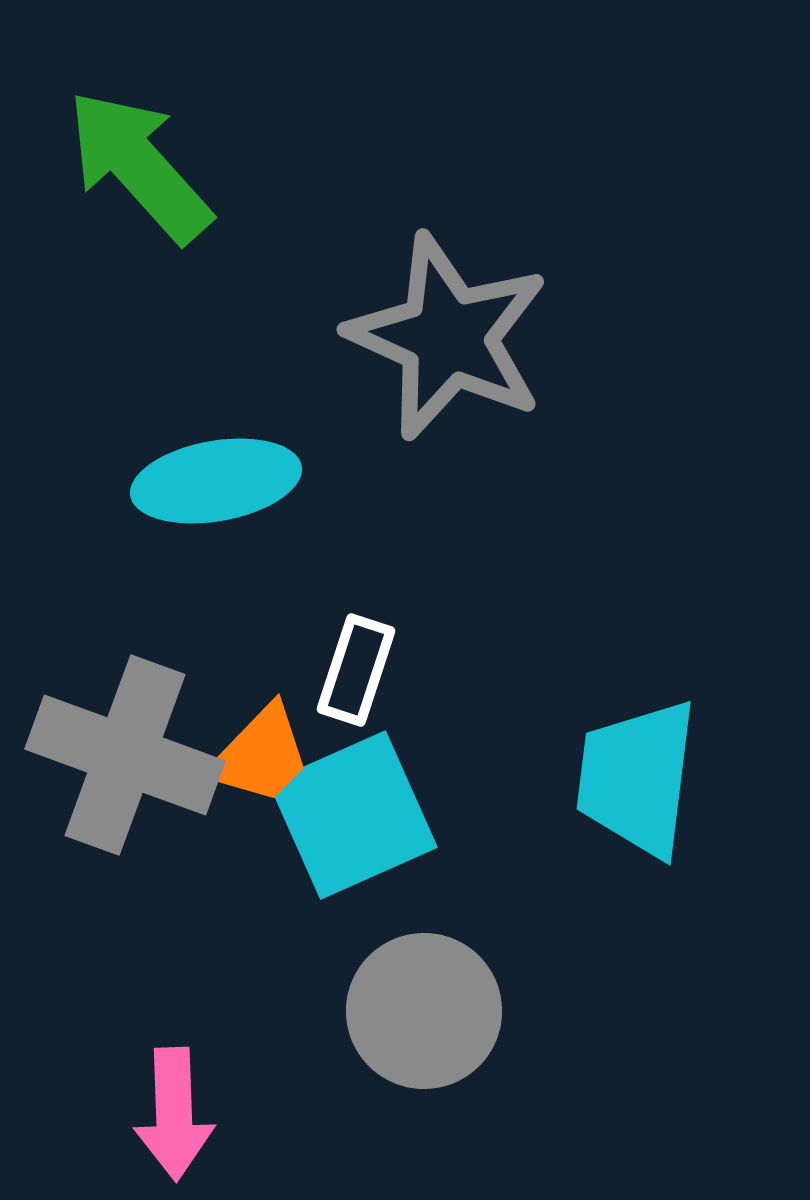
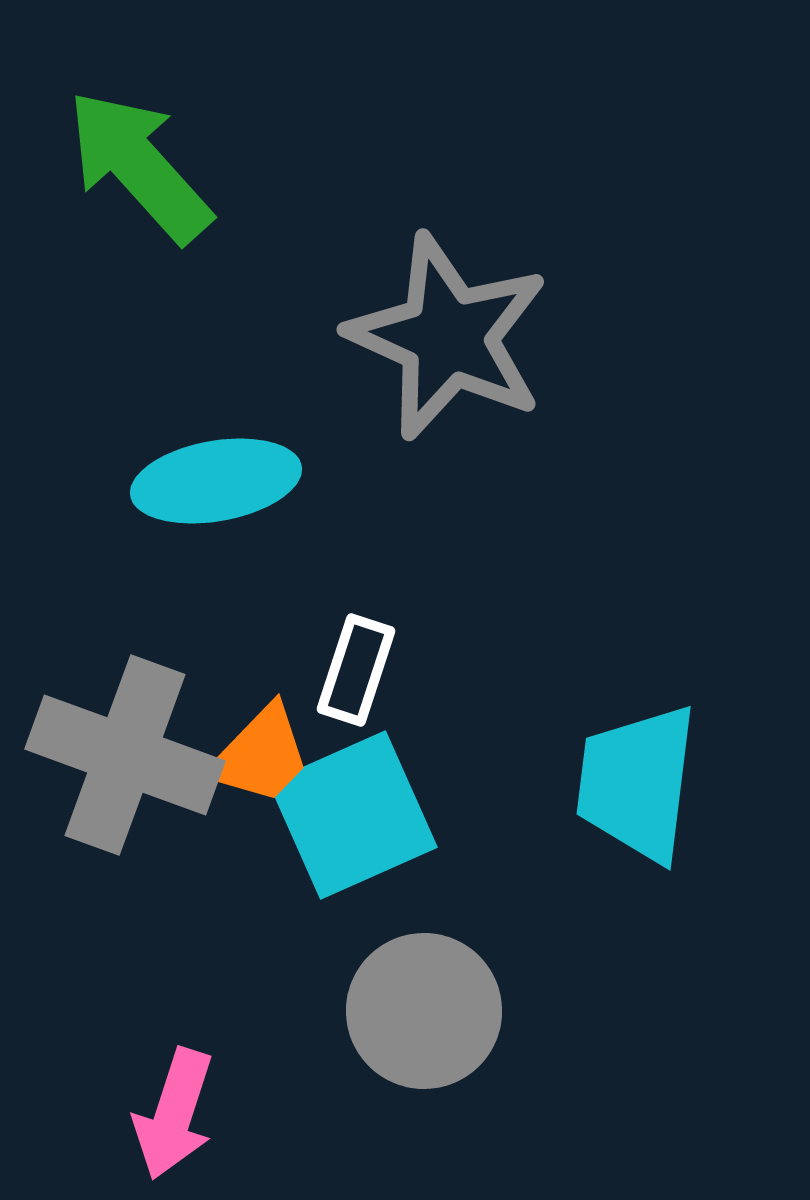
cyan trapezoid: moved 5 px down
pink arrow: rotated 20 degrees clockwise
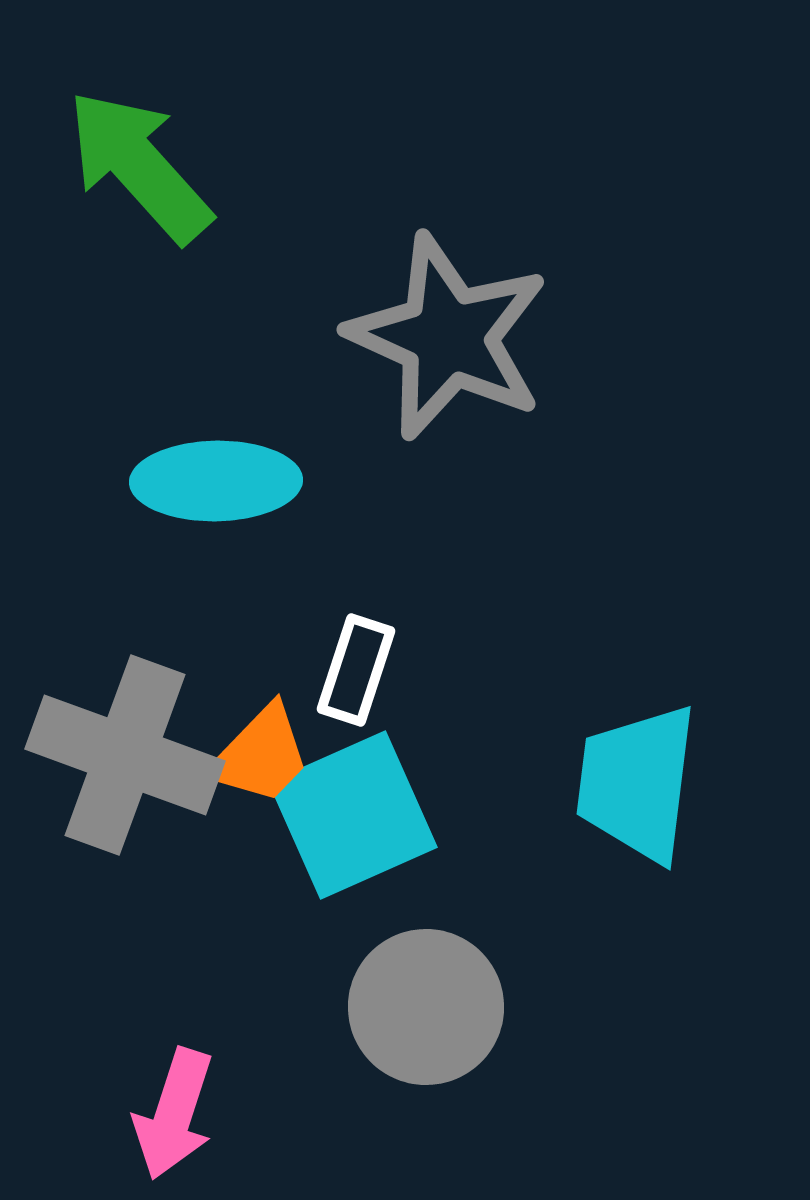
cyan ellipse: rotated 9 degrees clockwise
gray circle: moved 2 px right, 4 px up
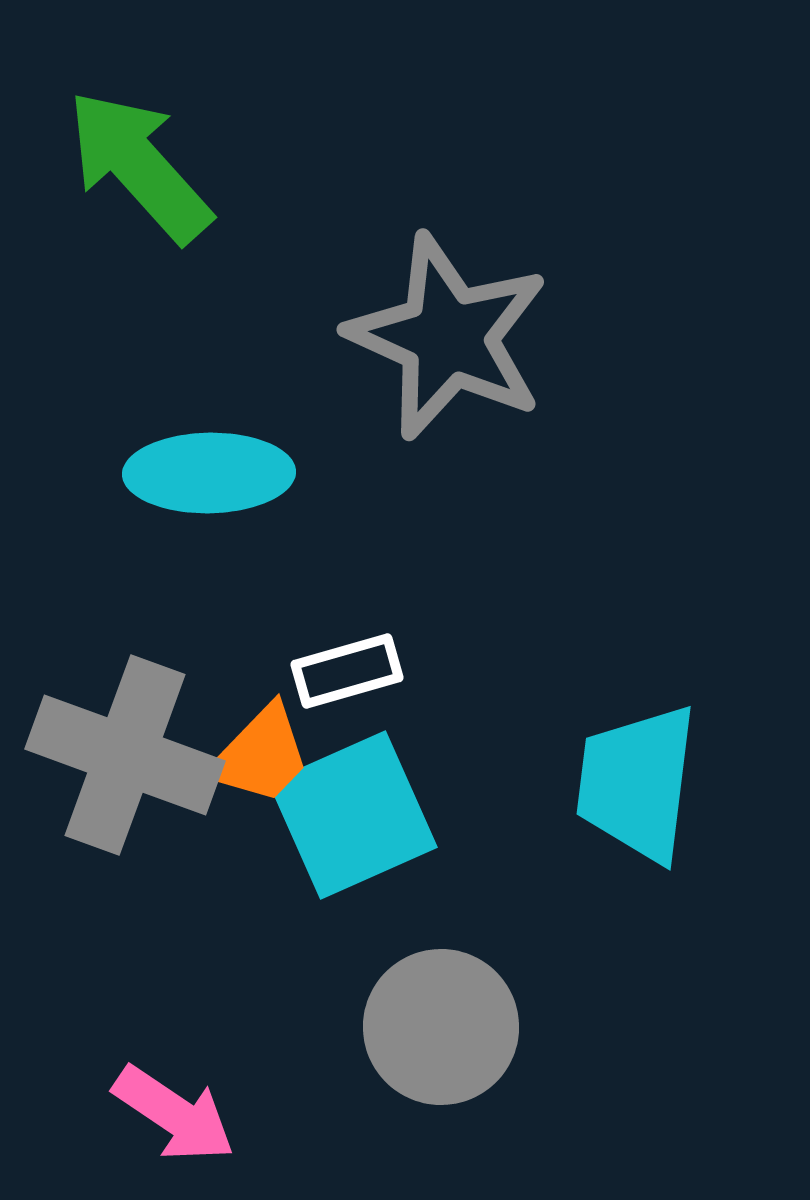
cyan ellipse: moved 7 px left, 8 px up
white rectangle: moved 9 px left, 1 px down; rotated 56 degrees clockwise
gray circle: moved 15 px right, 20 px down
pink arrow: rotated 74 degrees counterclockwise
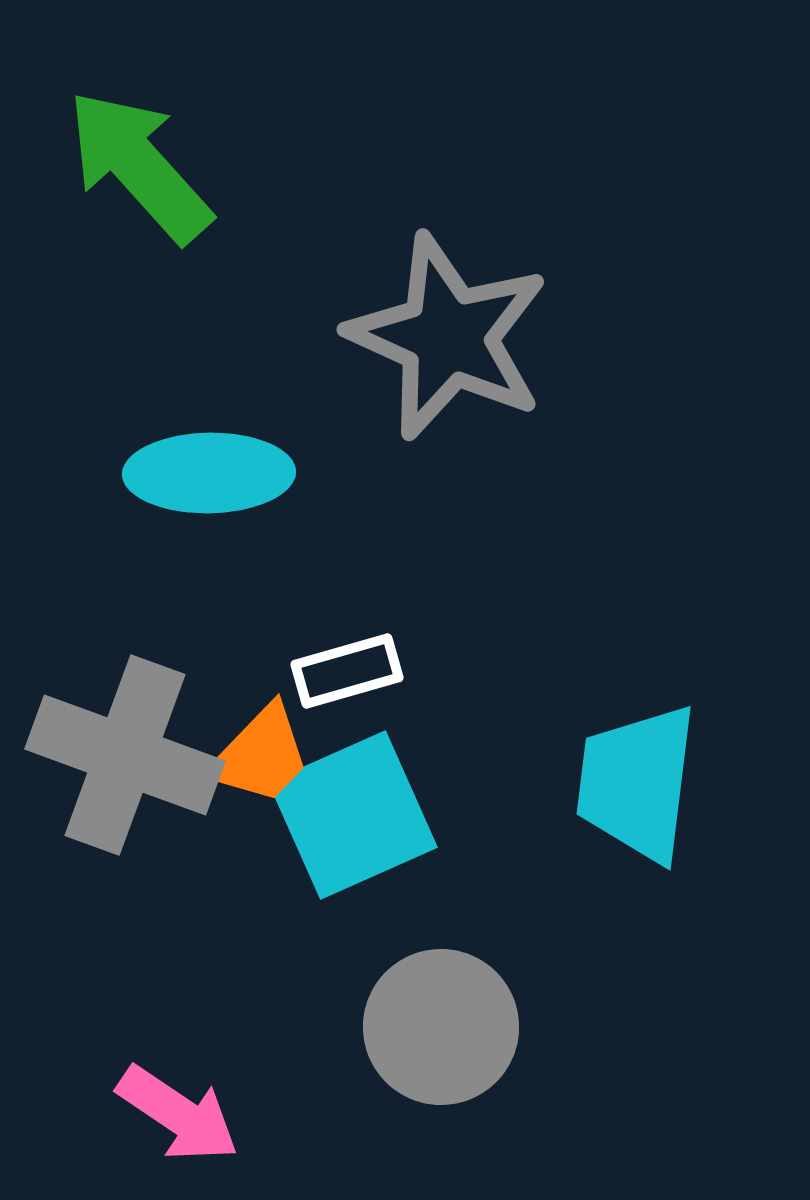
pink arrow: moved 4 px right
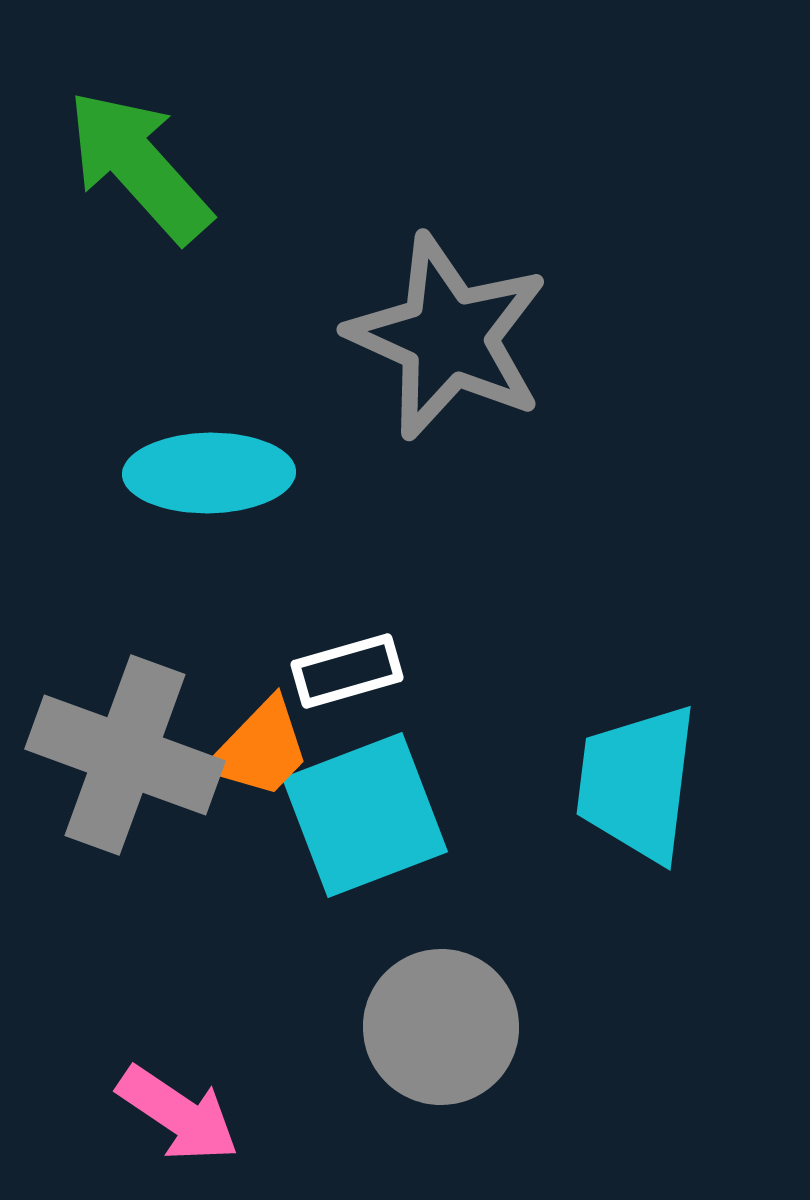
orange trapezoid: moved 6 px up
cyan square: moved 12 px right; rotated 3 degrees clockwise
